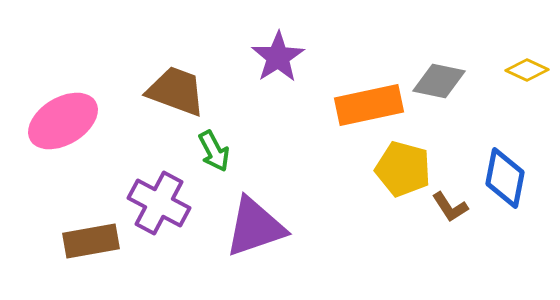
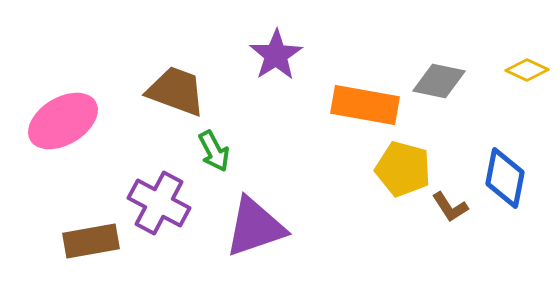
purple star: moved 2 px left, 2 px up
orange rectangle: moved 4 px left; rotated 22 degrees clockwise
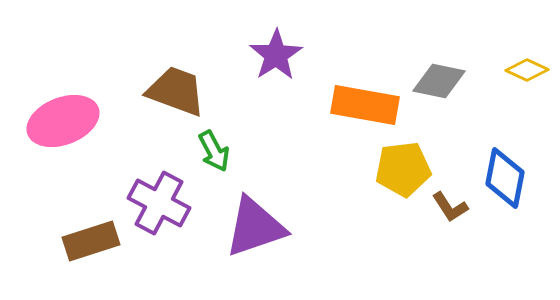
pink ellipse: rotated 10 degrees clockwise
yellow pentagon: rotated 22 degrees counterclockwise
brown rectangle: rotated 8 degrees counterclockwise
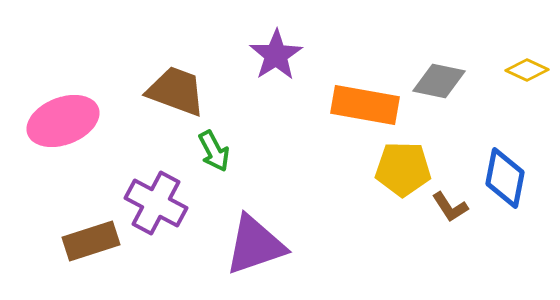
yellow pentagon: rotated 8 degrees clockwise
purple cross: moved 3 px left
purple triangle: moved 18 px down
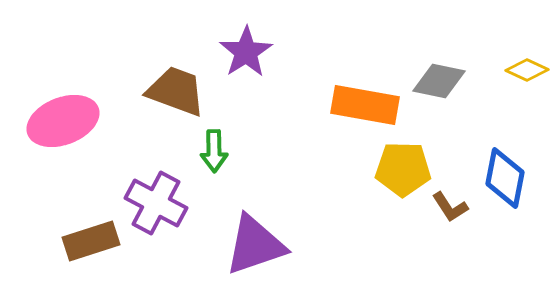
purple star: moved 30 px left, 3 px up
green arrow: rotated 27 degrees clockwise
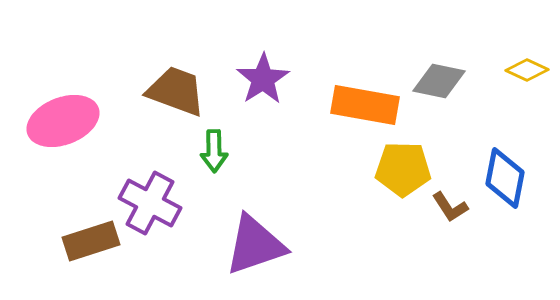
purple star: moved 17 px right, 27 px down
purple cross: moved 6 px left
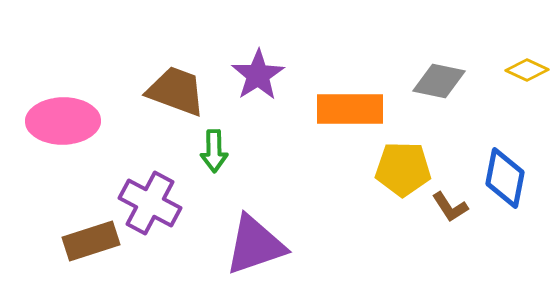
purple star: moved 5 px left, 4 px up
orange rectangle: moved 15 px left, 4 px down; rotated 10 degrees counterclockwise
pink ellipse: rotated 20 degrees clockwise
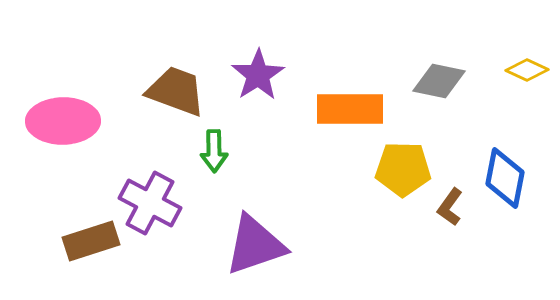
brown L-shape: rotated 69 degrees clockwise
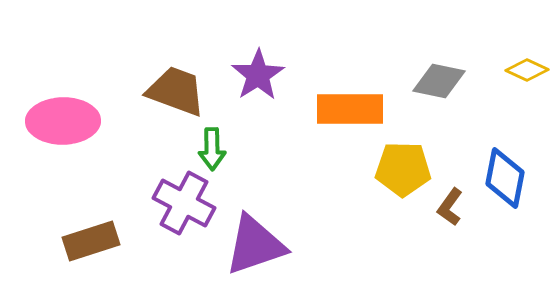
green arrow: moved 2 px left, 2 px up
purple cross: moved 34 px right
